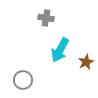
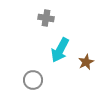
gray circle: moved 10 px right
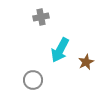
gray cross: moved 5 px left, 1 px up; rotated 21 degrees counterclockwise
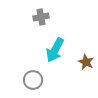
cyan arrow: moved 5 px left
brown star: rotated 21 degrees counterclockwise
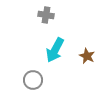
gray cross: moved 5 px right, 2 px up; rotated 21 degrees clockwise
brown star: moved 1 px right, 6 px up
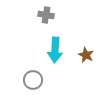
cyan arrow: rotated 25 degrees counterclockwise
brown star: moved 1 px left, 1 px up
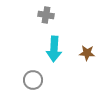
cyan arrow: moved 1 px left, 1 px up
brown star: moved 1 px right, 2 px up; rotated 21 degrees counterclockwise
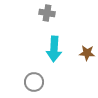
gray cross: moved 1 px right, 2 px up
gray circle: moved 1 px right, 2 px down
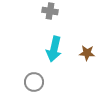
gray cross: moved 3 px right, 2 px up
cyan arrow: rotated 10 degrees clockwise
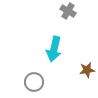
gray cross: moved 18 px right; rotated 21 degrees clockwise
brown star: moved 17 px down; rotated 14 degrees counterclockwise
